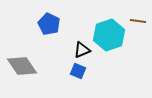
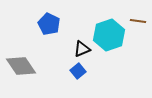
black triangle: moved 1 px up
gray diamond: moved 1 px left
blue square: rotated 28 degrees clockwise
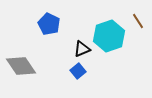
brown line: rotated 49 degrees clockwise
cyan hexagon: moved 1 px down
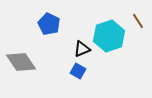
gray diamond: moved 4 px up
blue square: rotated 21 degrees counterclockwise
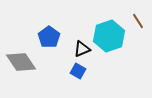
blue pentagon: moved 13 px down; rotated 10 degrees clockwise
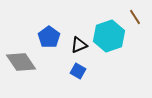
brown line: moved 3 px left, 4 px up
black triangle: moved 3 px left, 4 px up
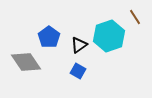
black triangle: rotated 12 degrees counterclockwise
gray diamond: moved 5 px right
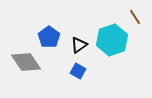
cyan hexagon: moved 3 px right, 4 px down
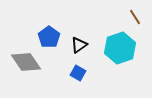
cyan hexagon: moved 8 px right, 8 px down
blue square: moved 2 px down
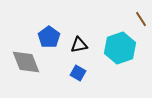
brown line: moved 6 px right, 2 px down
black triangle: rotated 24 degrees clockwise
gray diamond: rotated 12 degrees clockwise
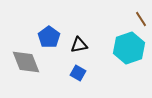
cyan hexagon: moved 9 px right
